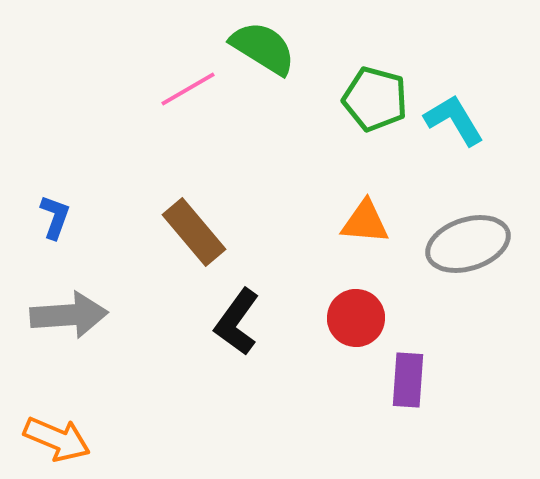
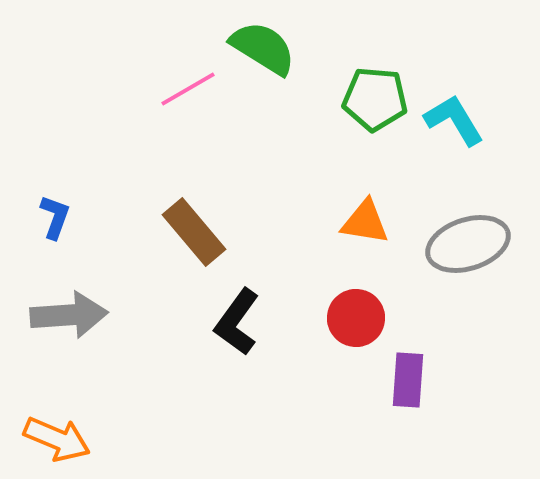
green pentagon: rotated 10 degrees counterclockwise
orange triangle: rotated 4 degrees clockwise
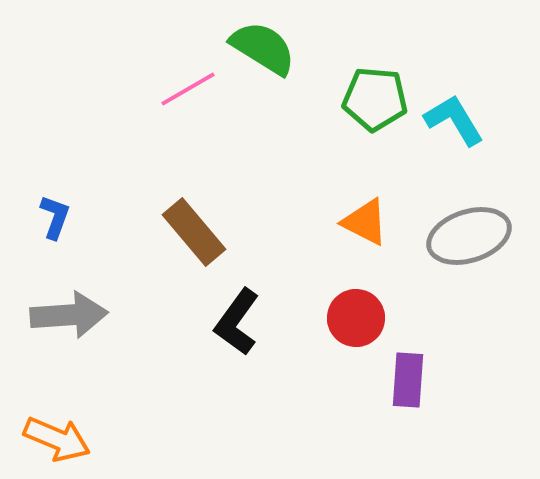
orange triangle: rotated 18 degrees clockwise
gray ellipse: moved 1 px right, 8 px up
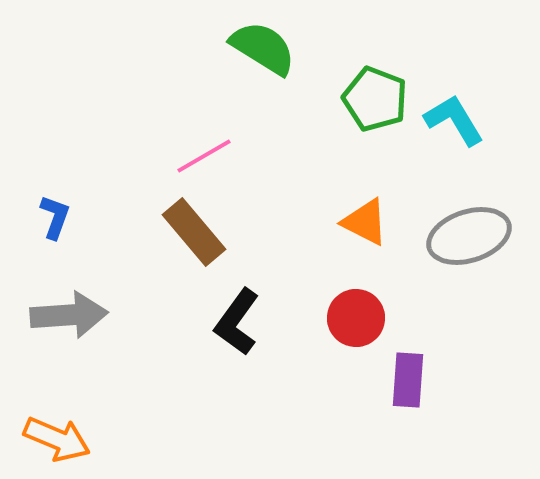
pink line: moved 16 px right, 67 px down
green pentagon: rotated 16 degrees clockwise
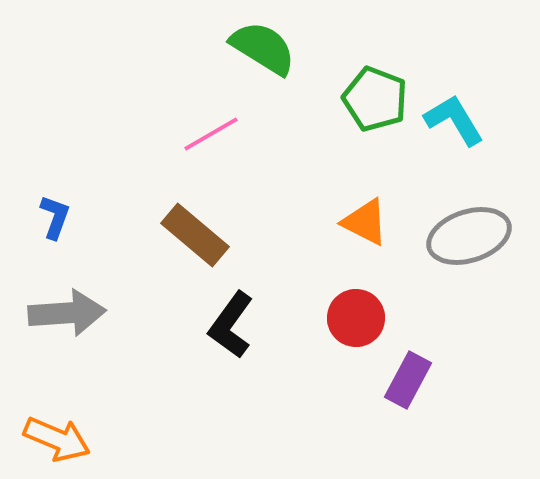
pink line: moved 7 px right, 22 px up
brown rectangle: moved 1 px right, 3 px down; rotated 10 degrees counterclockwise
gray arrow: moved 2 px left, 2 px up
black L-shape: moved 6 px left, 3 px down
purple rectangle: rotated 24 degrees clockwise
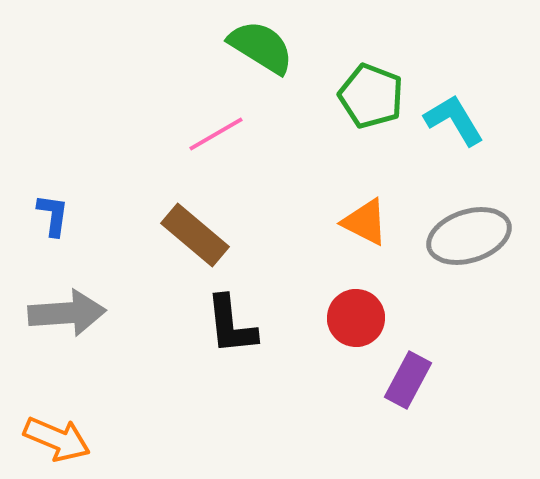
green semicircle: moved 2 px left, 1 px up
green pentagon: moved 4 px left, 3 px up
pink line: moved 5 px right
blue L-shape: moved 2 px left, 2 px up; rotated 12 degrees counterclockwise
black L-shape: rotated 42 degrees counterclockwise
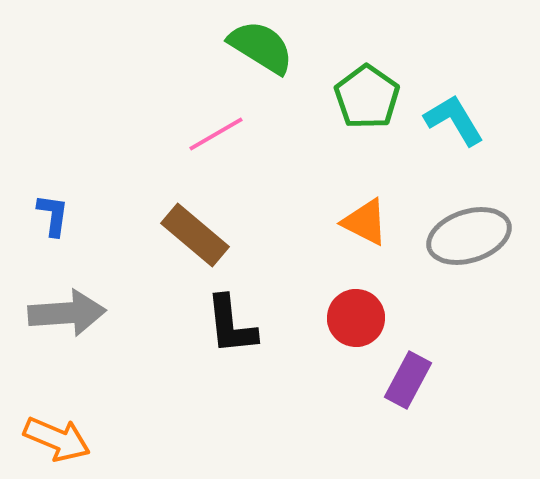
green pentagon: moved 4 px left, 1 px down; rotated 14 degrees clockwise
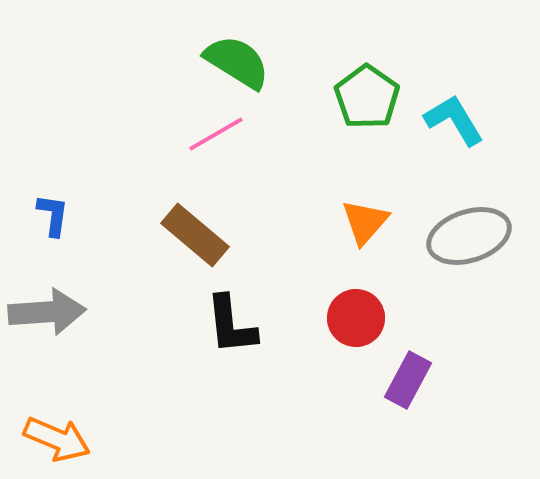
green semicircle: moved 24 px left, 15 px down
orange triangle: rotated 44 degrees clockwise
gray arrow: moved 20 px left, 1 px up
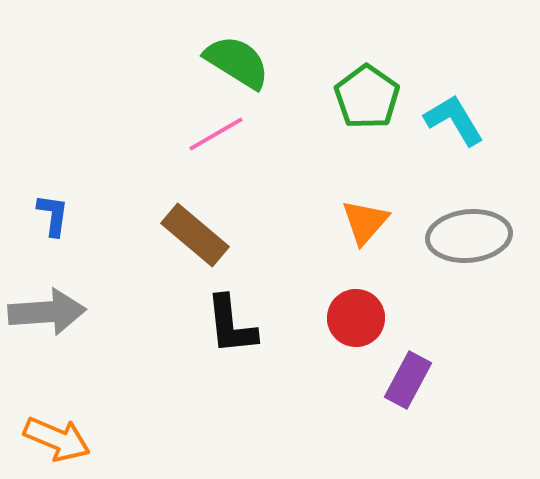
gray ellipse: rotated 12 degrees clockwise
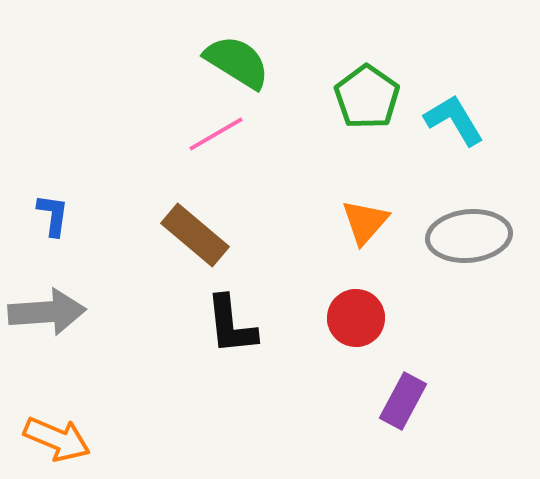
purple rectangle: moved 5 px left, 21 px down
